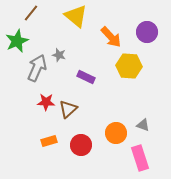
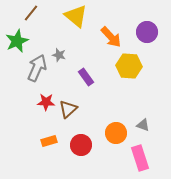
purple rectangle: rotated 30 degrees clockwise
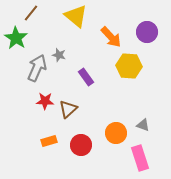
green star: moved 1 px left, 3 px up; rotated 15 degrees counterclockwise
red star: moved 1 px left, 1 px up
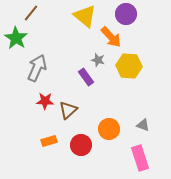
yellow triangle: moved 9 px right
purple circle: moved 21 px left, 18 px up
gray star: moved 39 px right, 5 px down
brown triangle: moved 1 px down
orange circle: moved 7 px left, 4 px up
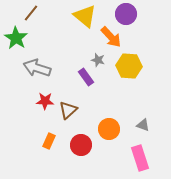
gray arrow: rotated 96 degrees counterclockwise
orange rectangle: rotated 49 degrees counterclockwise
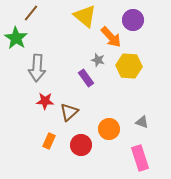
purple circle: moved 7 px right, 6 px down
gray arrow: rotated 104 degrees counterclockwise
purple rectangle: moved 1 px down
brown triangle: moved 1 px right, 2 px down
gray triangle: moved 1 px left, 3 px up
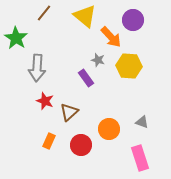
brown line: moved 13 px right
red star: rotated 18 degrees clockwise
